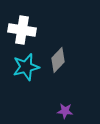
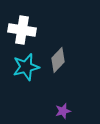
purple star: moved 2 px left; rotated 21 degrees counterclockwise
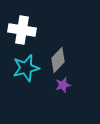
cyan star: moved 1 px down
purple star: moved 26 px up
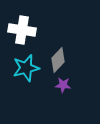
purple star: rotated 21 degrees clockwise
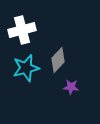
white cross: rotated 24 degrees counterclockwise
purple star: moved 8 px right, 2 px down
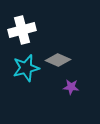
gray diamond: rotated 70 degrees clockwise
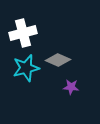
white cross: moved 1 px right, 3 px down
